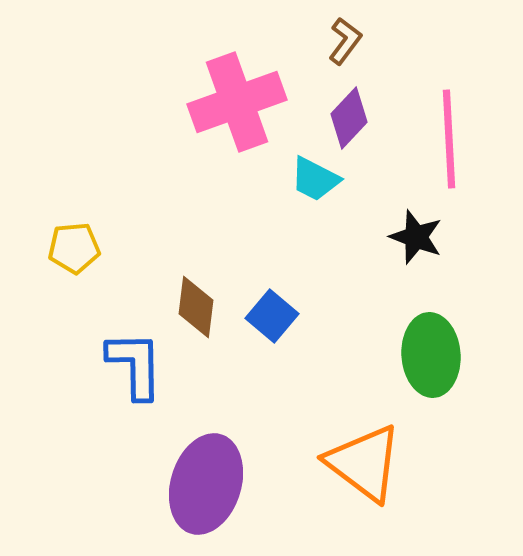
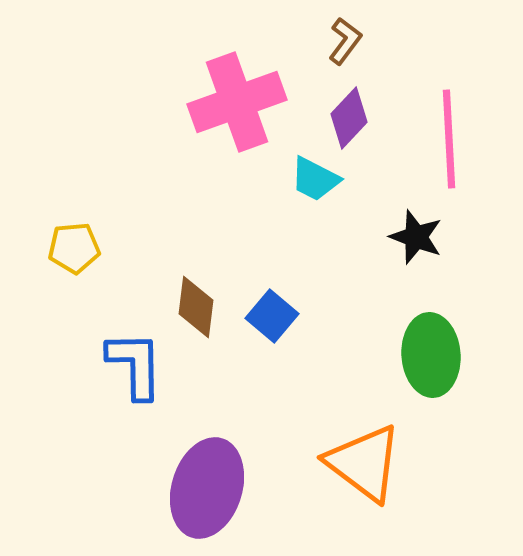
purple ellipse: moved 1 px right, 4 px down
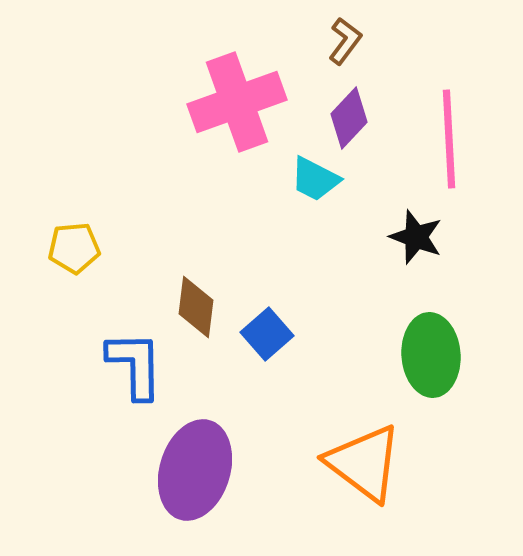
blue square: moved 5 px left, 18 px down; rotated 9 degrees clockwise
purple ellipse: moved 12 px left, 18 px up
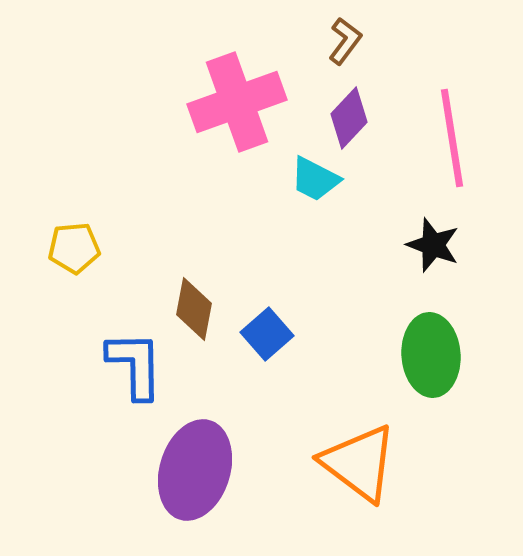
pink line: moved 3 px right, 1 px up; rotated 6 degrees counterclockwise
black star: moved 17 px right, 8 px down
brown diamond: moved 2 px left, 2 px down; rotated 4 degrees clockwise
orange triangle: moved 5 px left
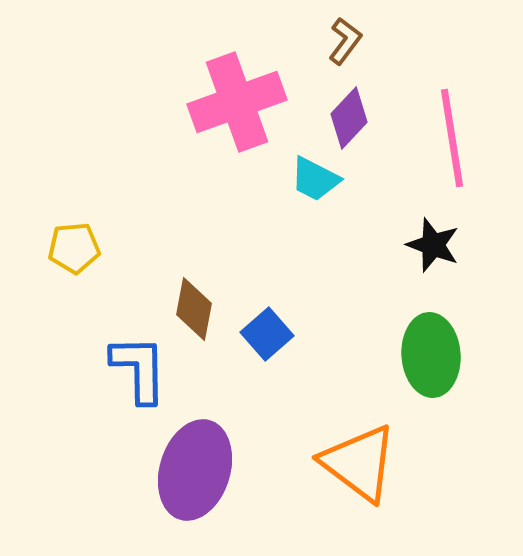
blue L-shape: moved 4 px right, 4 px down
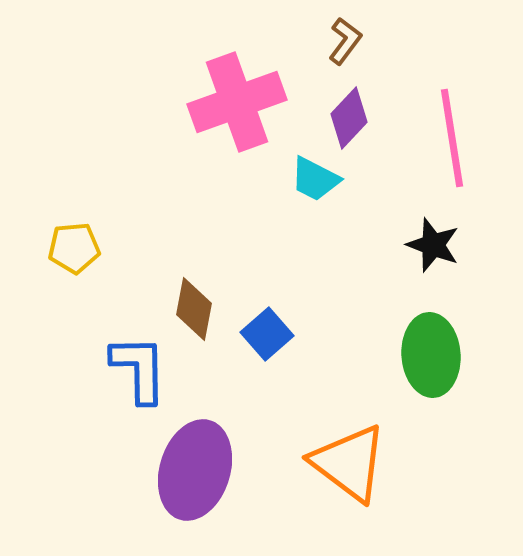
orange triangle: moved 10 px left
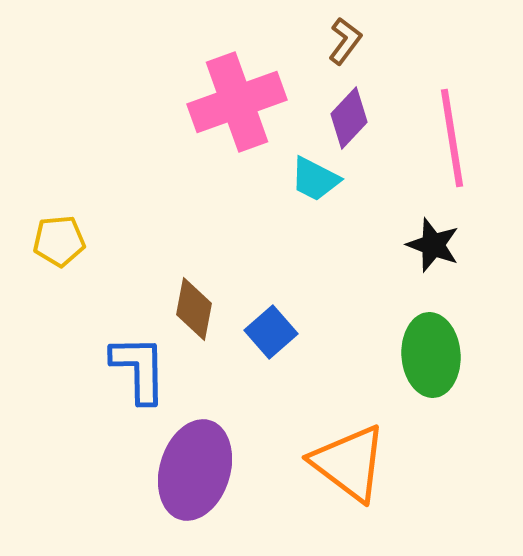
yellow pentagon: moved 15 px left, 7 px up
blue square: moved 4 px right, 2 px up
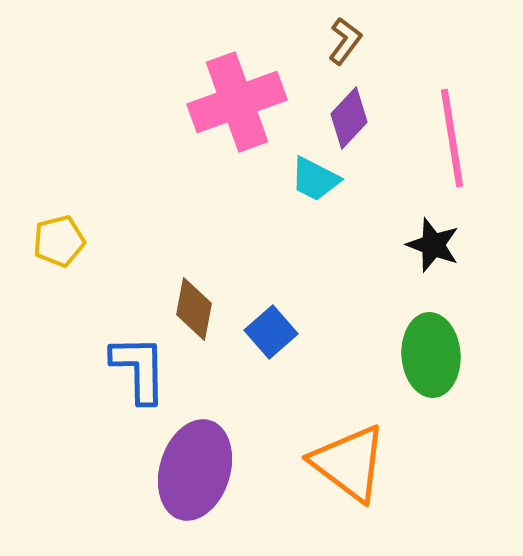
yellow pentagon: rotated 9 degrees counterclockwise
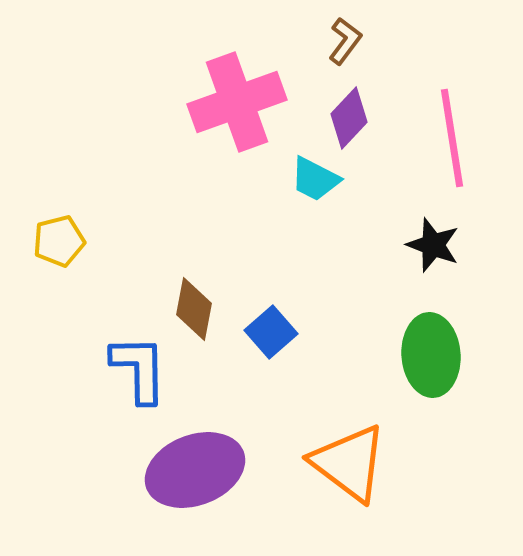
purple ellipse: rotated 52 degrees clockwise
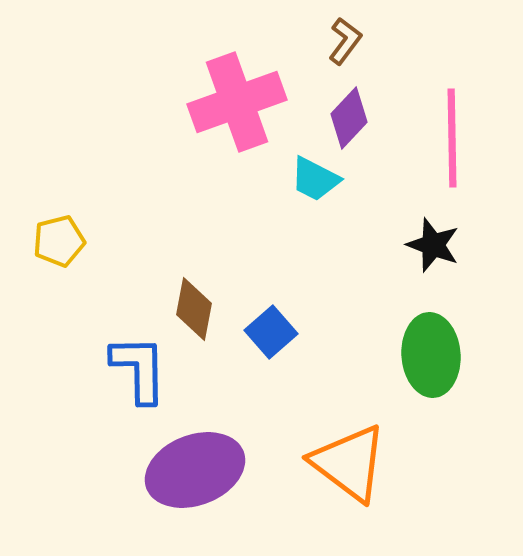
pink line: rotated 8 degrees clockwise
